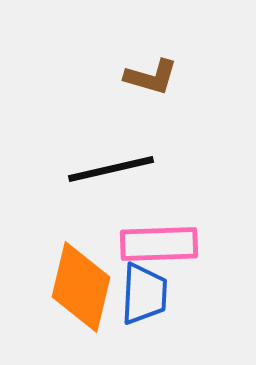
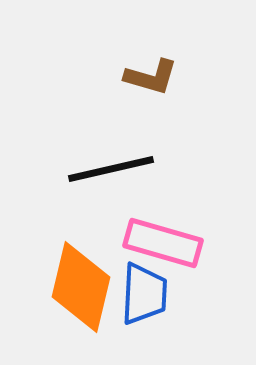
pink rectangle: moved 4 px right, 1 px up; rotated 18 degrees clockwise
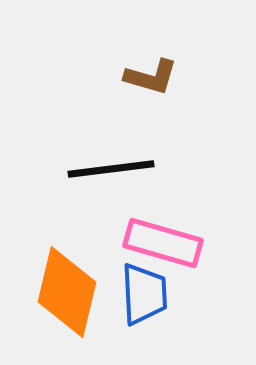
black line: rotated 6 degrees clockwise
orange diamond: moved 14 px left, 5 px down
blue trapezoid: rotated 6 degrees counterclockwise
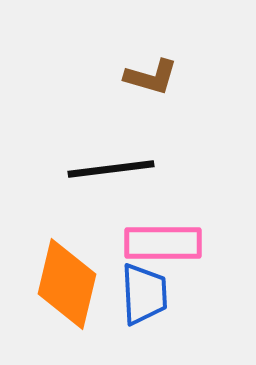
pink rectangle: rotated 16 degrees counterclockwise
orange diamond: moved 8 px up
